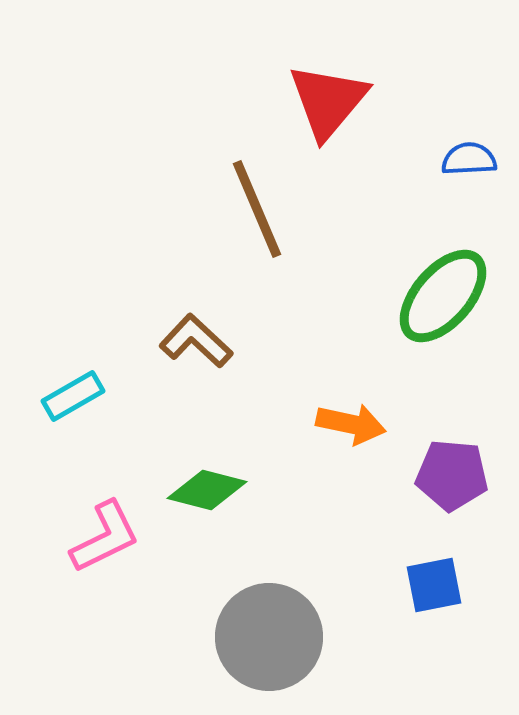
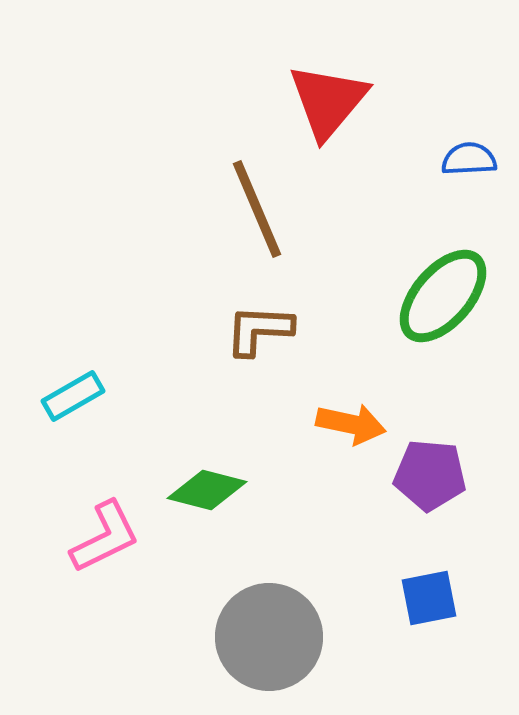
brown L-shape: moved 63 px right, 11 px up; rotated 40 degrees counterclockwise
purple pentagon: moved 22 px left
blue square: moved 5 px left, 13 px down
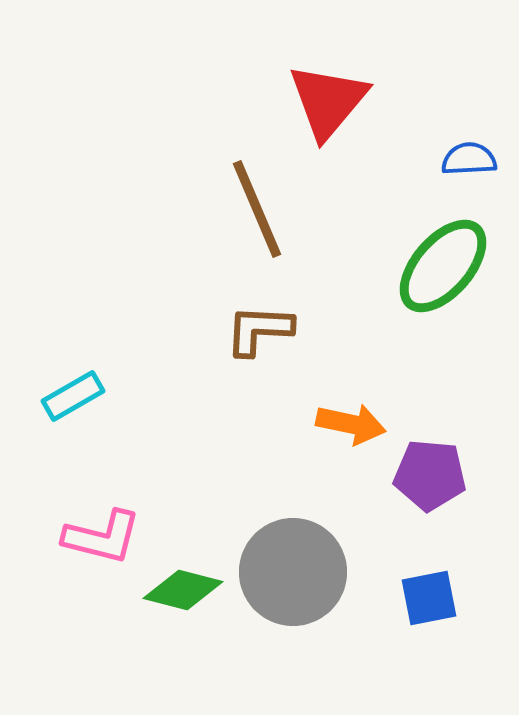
green ellipse: moved 30 px up
green diamond: moved 24 px left, 100 px down
pink L-shape: moved 3 px left; rotated 40 degrees clockwise
gray circle: moved 24 px right, 65 px up
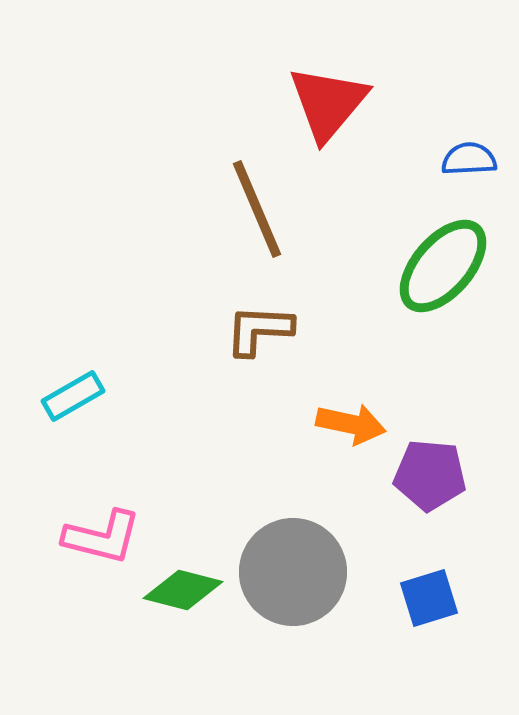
red triangle: moved 2 px down
blue square: rotated 6 degrees counterclockwise
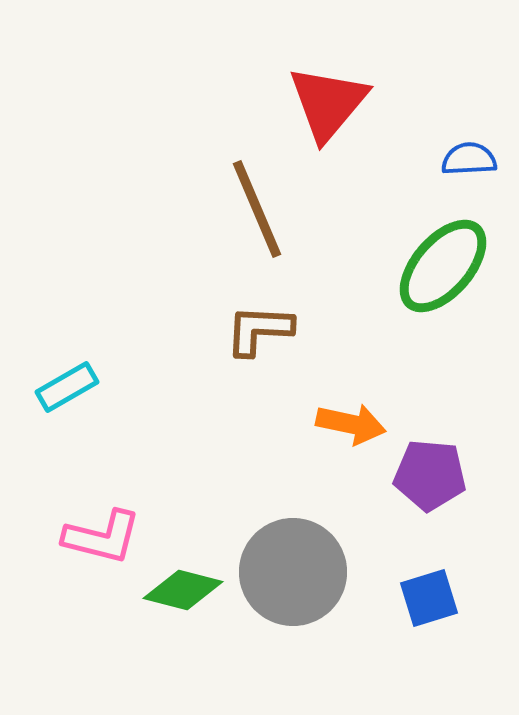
cyan rectangle: moved 6 px left, 9 px up
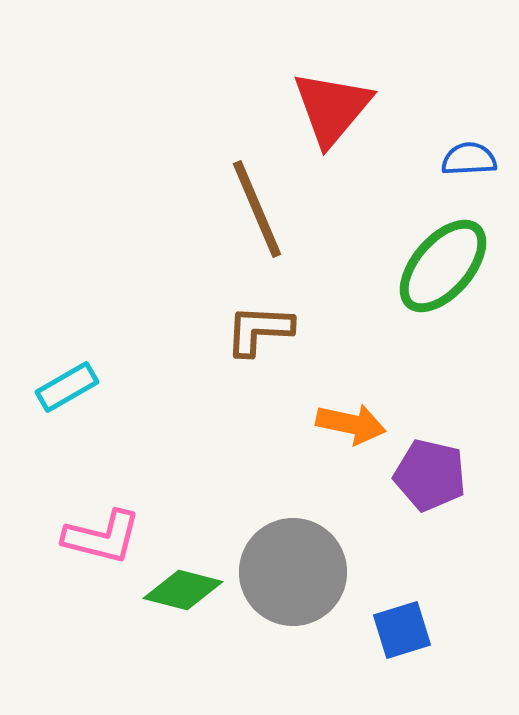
red triangle: moved 4 px right, 5 px down
purple pentagon: rotated 8 degrees clockwise
blue square: moved 27 px left, 32 px down
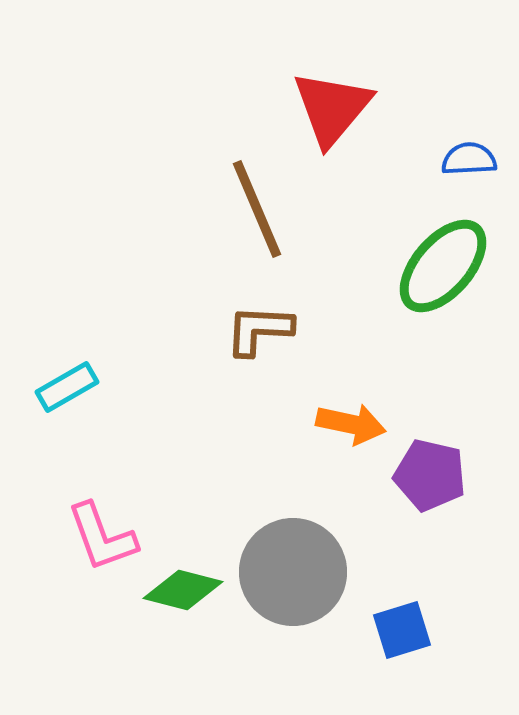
pink L-shape: rotated 56 degrees clockwise
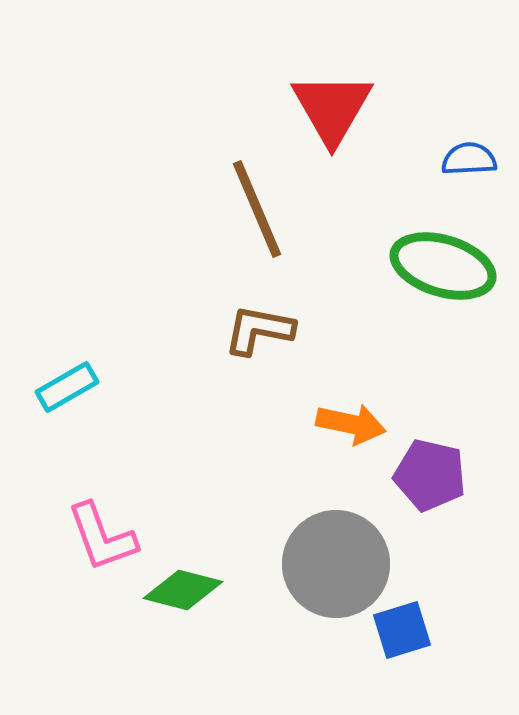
red triangle: rotated 10 degrees counterclockwise
green ellipse: rotated 66 degrees clockwise
brown L-shape: rotated 8 degrees clockwise
gray circle: moved 43 px right, 8 px up
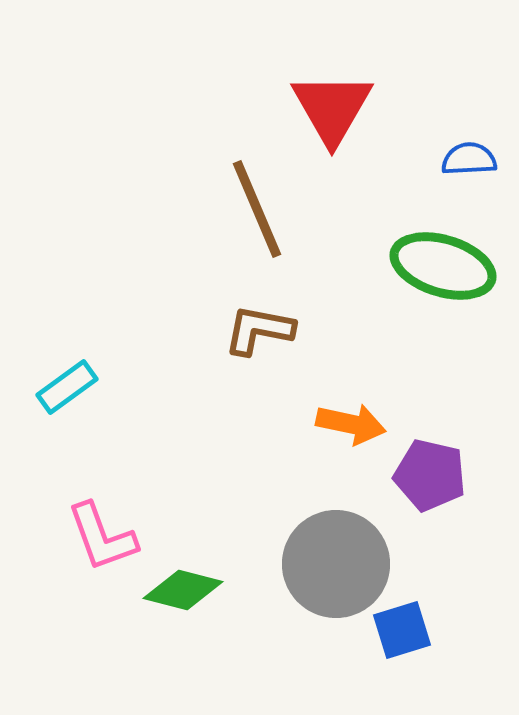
cyan rectangle: rotated 6 degrees counterclockwise
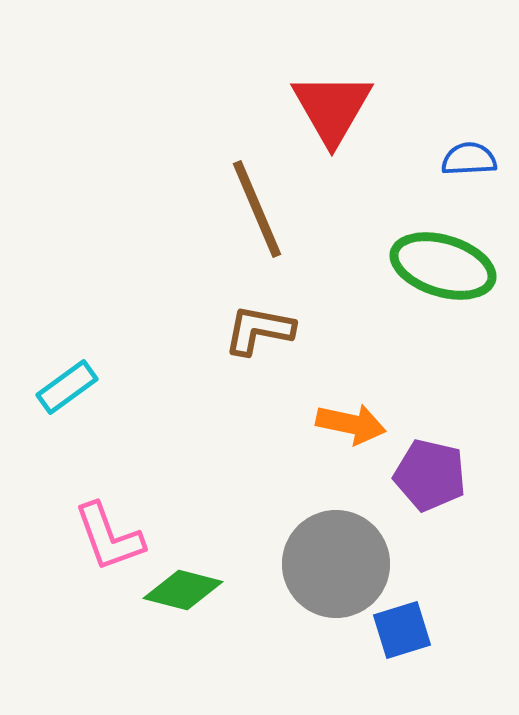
pink L-shape: moved 7 px right
